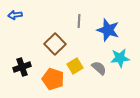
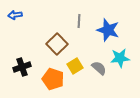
brown square: moved 2 px right
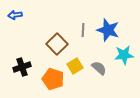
gray line: moved 4 px right, 9 px down
cyan star: moved 4 px right, 3 px up
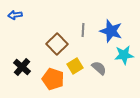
blue star: moved 3 px right, 1 px down
black cross: rotated 30 degrees counterclockwise
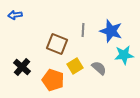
brown square: rotated 25 degrees counterclockwise
orange pentagon: moved 1 px down
